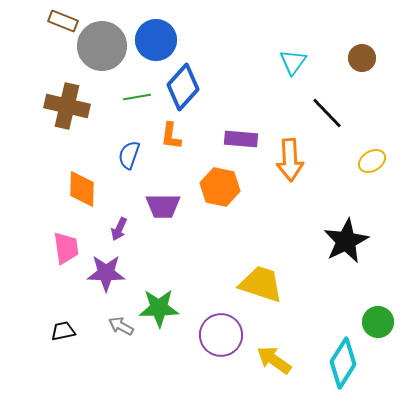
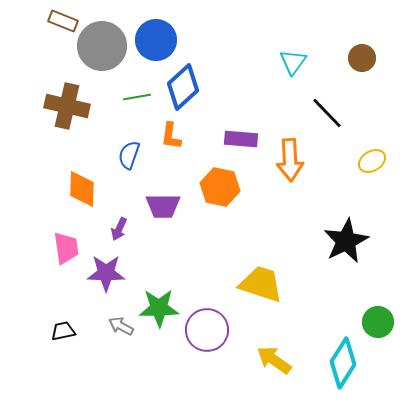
blue diamond: rotated 6 degrees clockwise
purple circle: moved 14 px left, 5 px up
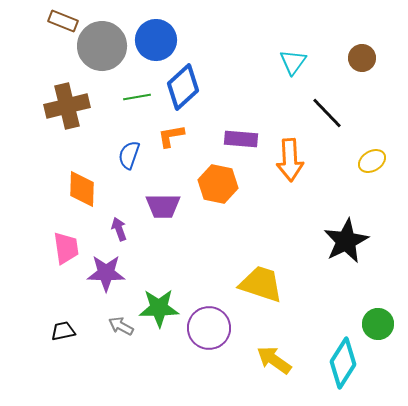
brown cross: rotated 27 degrees counterclockwise
orange L-shape: rotated 72 degrees clockwise
orange hexagon: moved 2 px left, 3 px up
purple arrow: rotated 135 degrees clockwise
green circle: moved 2 px down
purple circle: moved 2 px right, 2 px up
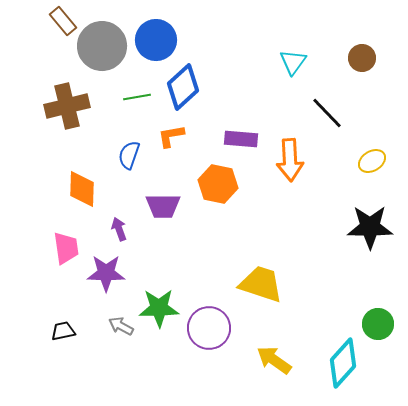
brown rectangle: rotated 28 degrees clockwise
black star: moved 24 px right, 14 px up; rotated 27 degrees clockwise
cyan diamond: rotated 9 degrees clockwise
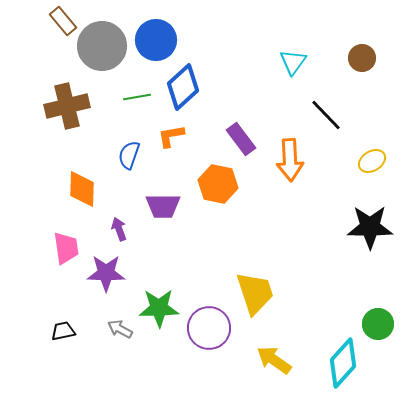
black line: moved 1 px left, 2 px down
purple rectangle: rotated 48 degrees clockwise
yellow trapezoid: moved 6 px left, 9 px down; rotated 54 degrees clockwise
gray arrow: moved 1 px left, 3 px down
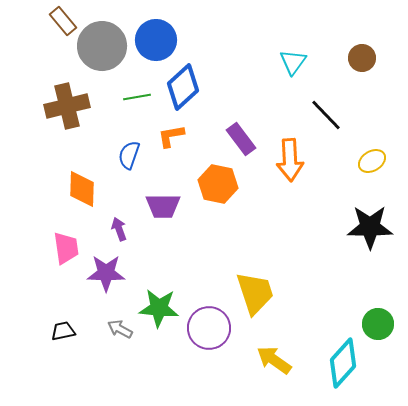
green star: rotated 6 degrees clockwise
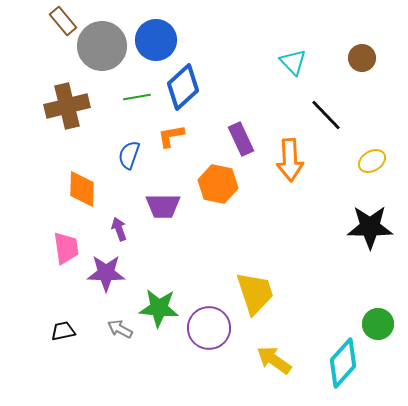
cyan triangle: rotated 20 degrees counterclockwise
purple rectangle: rotated 12 degrees clockwise
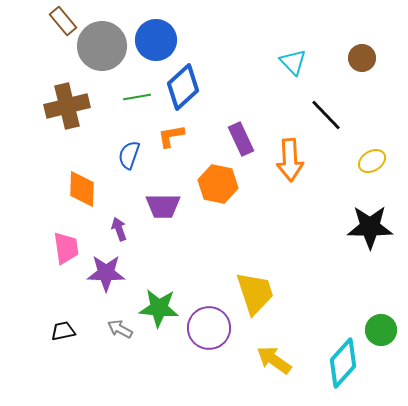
green circle: moved 3 px right, 6 px down
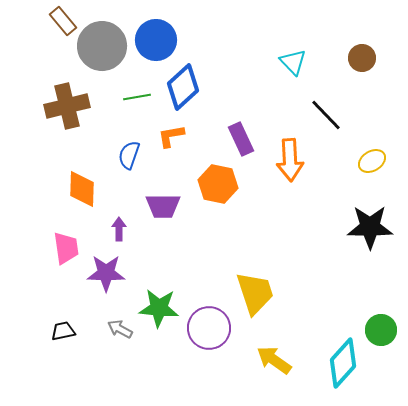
purple arrow: rotated 20 degrees clockwise
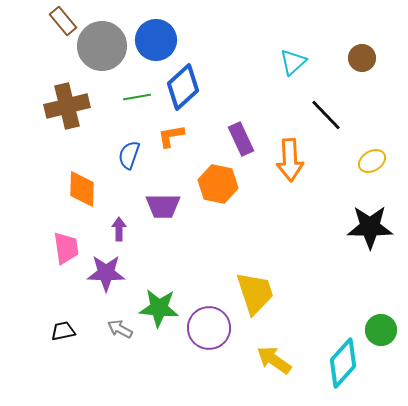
cyan triangle: rotated 32 degrees clockwise
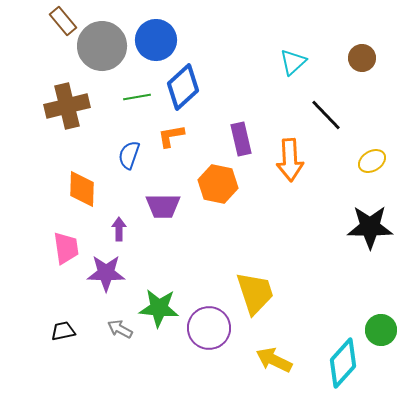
purple rectangle: rotated 12 degrees clockwise
yellow arrow: rotated 9 degrees counterclockwise
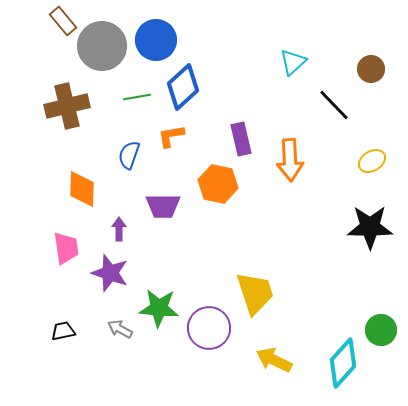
brown circle: moved 9 px right, 11 px down
black line: moved 8 px right, 10 px up
purple star: moved 4 px right; rotated 18 degrees clockwise
